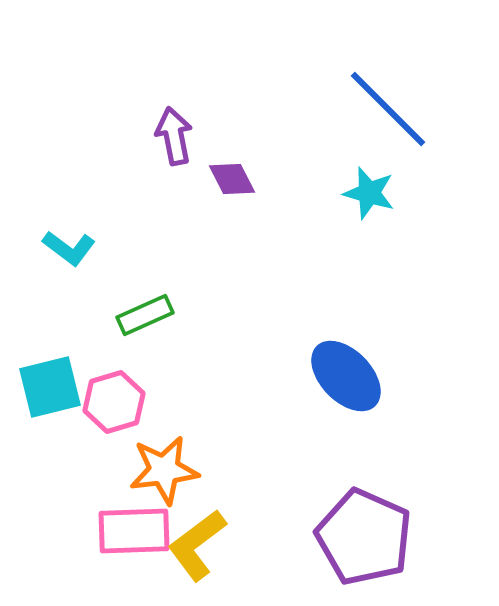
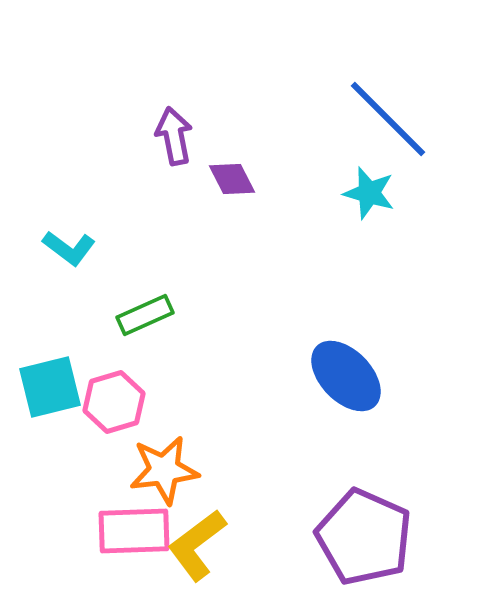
blue line: moved 10 px down
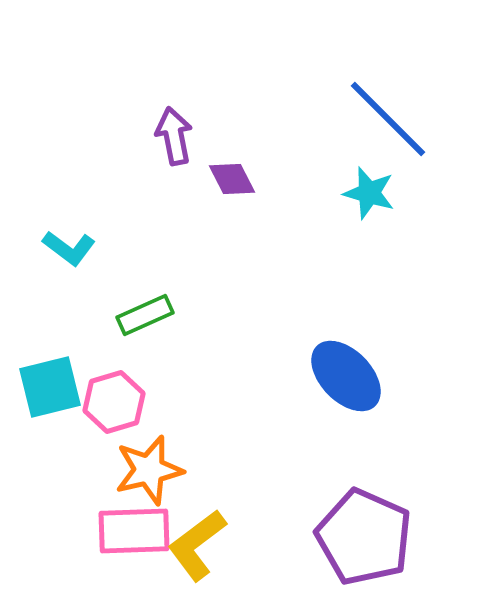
orange star: moved 15 px left; rotated 6 degrees counterclockwise
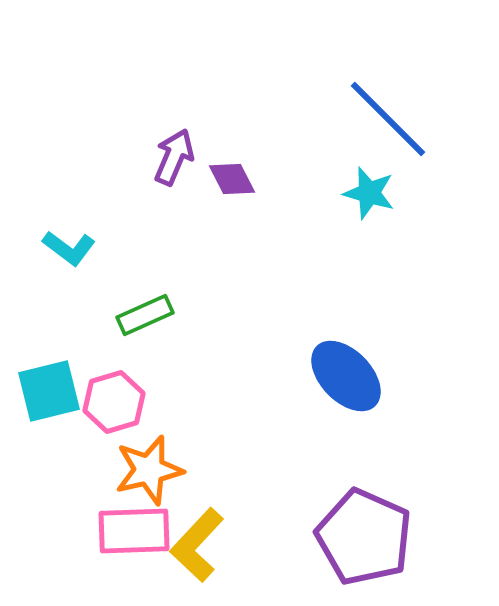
purple arrow: moved 21 px down; rotated 34 degrees clockwise
cyan square: moved 1 px left, 4 px down
yellow L-shape: rotated 10 degrees counterclockwise
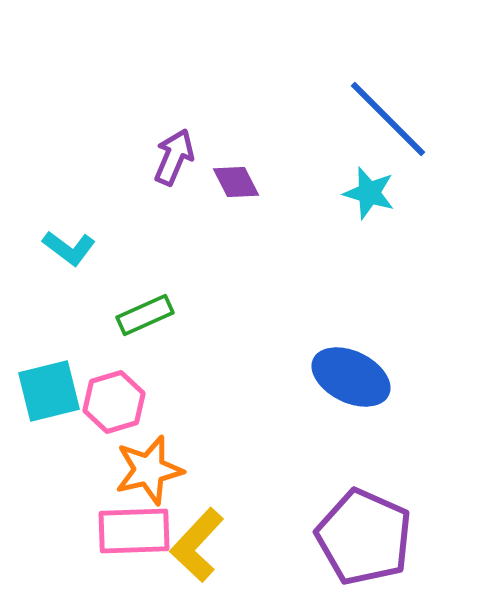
purple diamond: moved 4 px right, 3 px down
blue ellipse: moved 5 px right, 1 px down; rotated 20 degrees counterclockwise
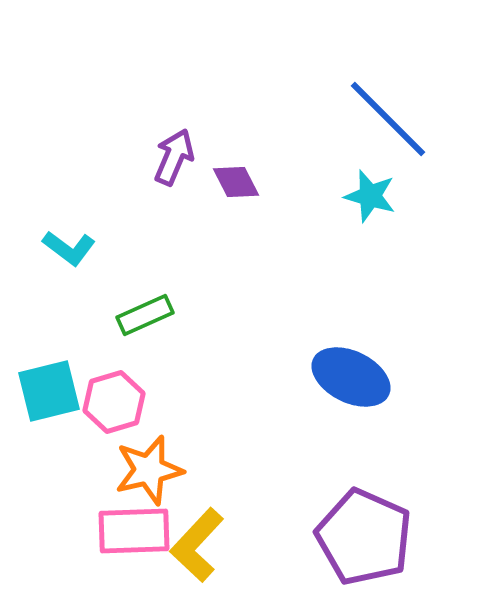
cyan star: moved 1 px right, 3 px down
